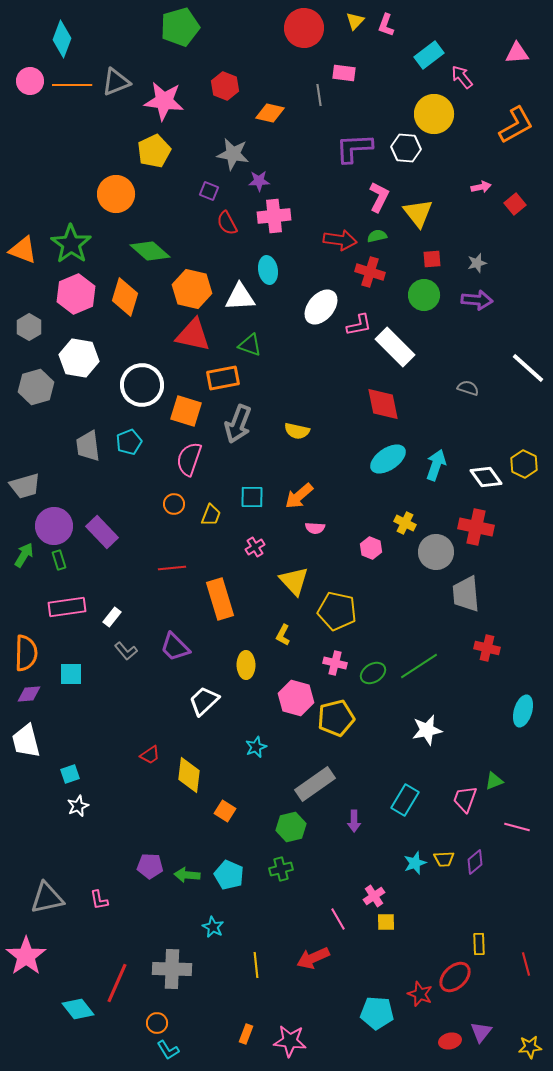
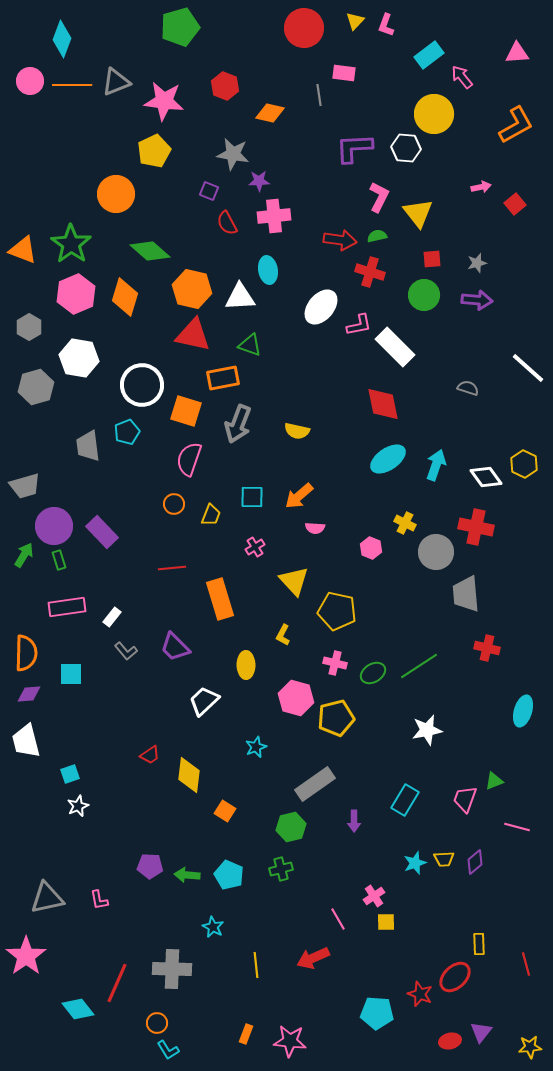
cyan pentagon at (129, 442): moved 2 px left, 10 px up
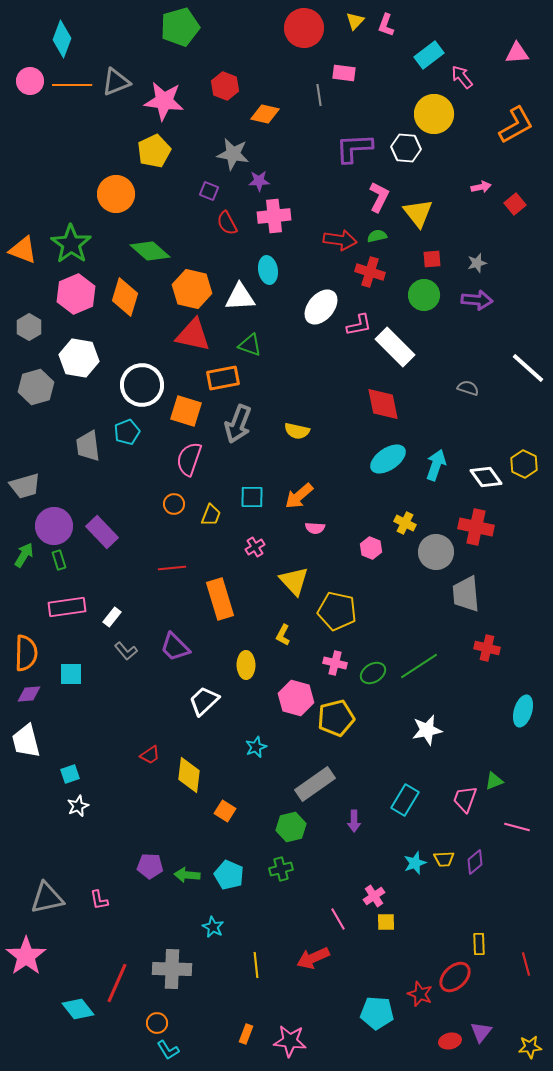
orange diamond at (270, 113): moved 5 px left, 1 px down
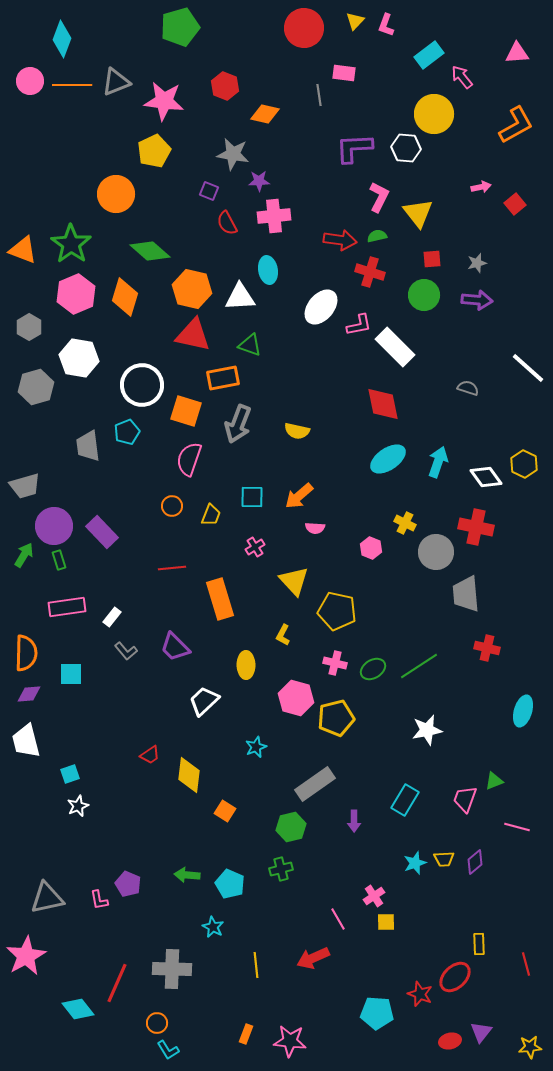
cyan arrow at (436, 465): moved 2 px right, 3 px up
orange circle at (174, 504): moved 2 px left, 2 px down
green ellipse at (373, 673): moved 4 px up
purple pentagon at (150, 866): moved 22 px left, 18 px down; rotated 20 degrees clockwise
cyan pentagon at (229, 875): moved 1 px right, 9 px down
pink star at (26, 956): rotated 6 degrees clockwise
